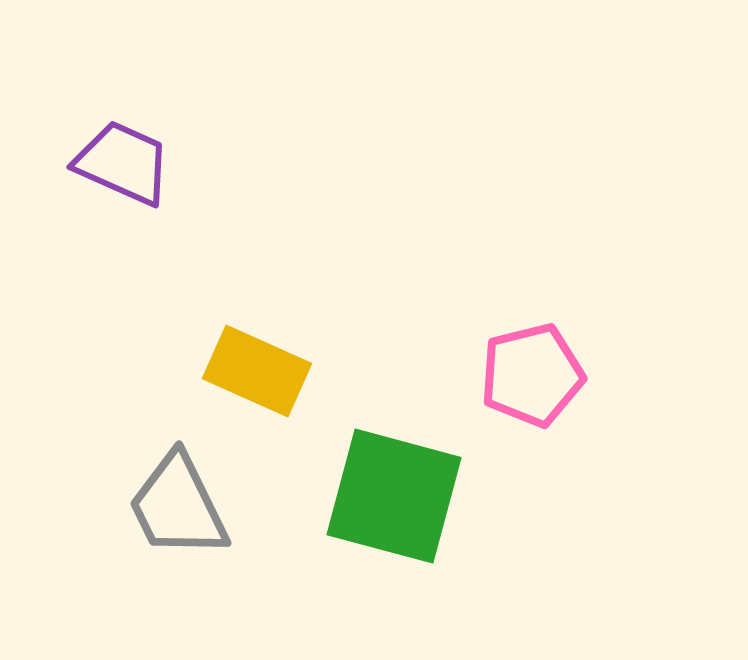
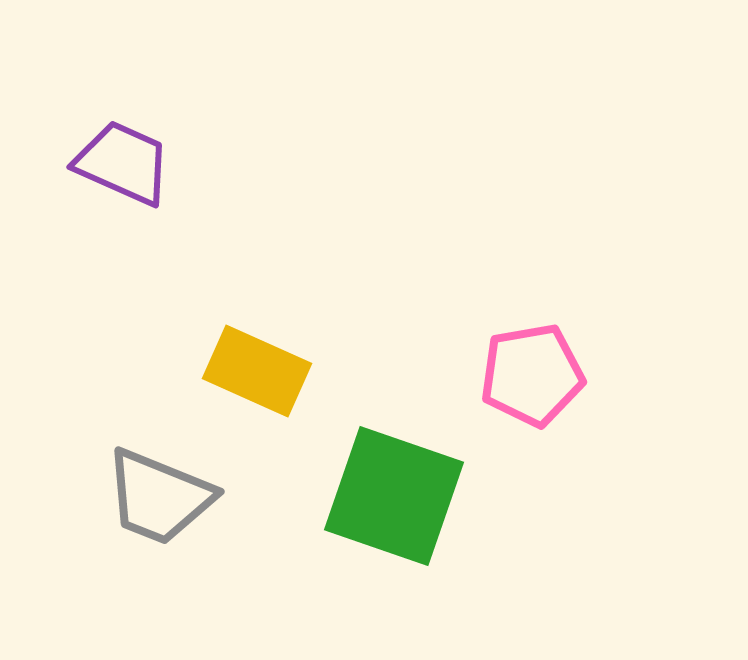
pink pentagon: rotated 4 degrees clockwise
green square: rotated 4 degrees clockwise
gray trapezoid: moved 19 px left, 9 px up; rotated 42 degrees counterclockwise
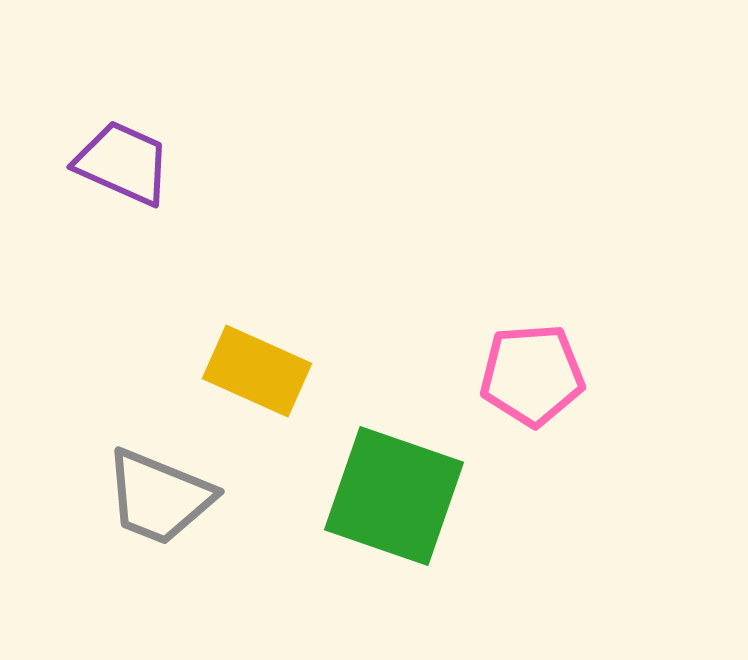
pink pentagon: rotated 6 degrees clockwise
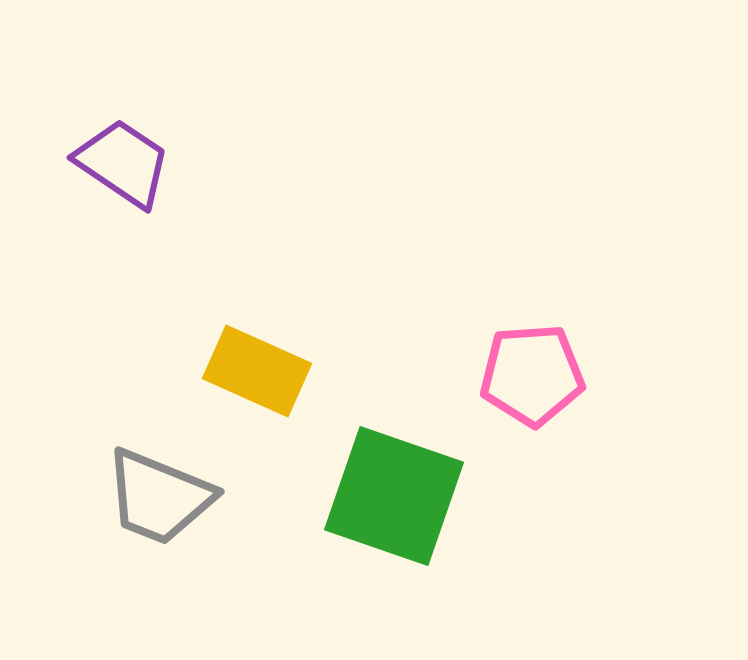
purple trapezoid: rotated 10 degrees clockwise
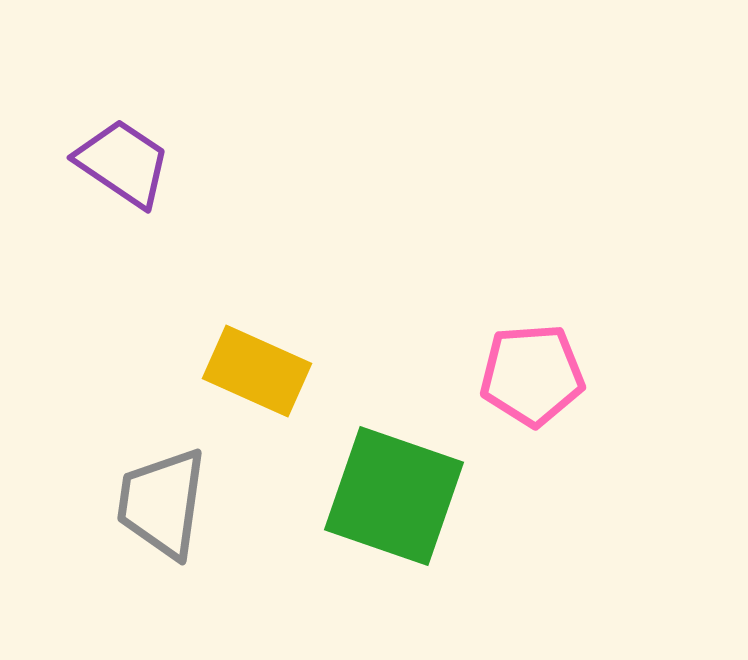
gray trapezoid: moved 3 px right, 6 px down; rotated 76 degrees clockwise
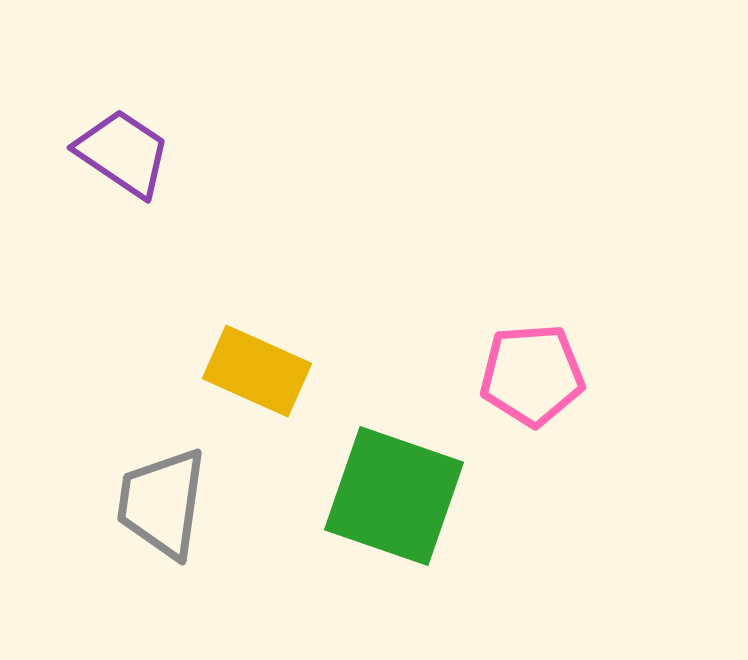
purple trapezoid: moved 10 px up
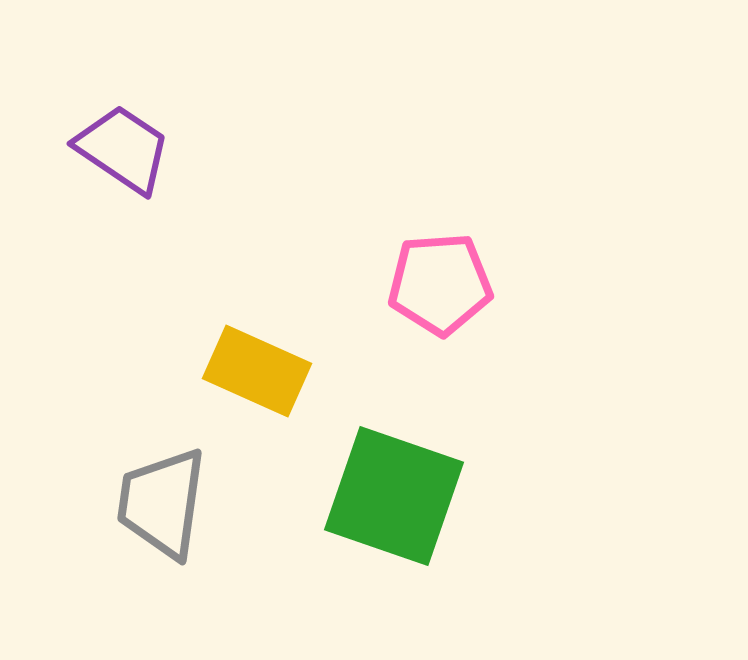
purple trapezoid: moved 4 px up
pink pentagon: moved 92 px left, 91 px up
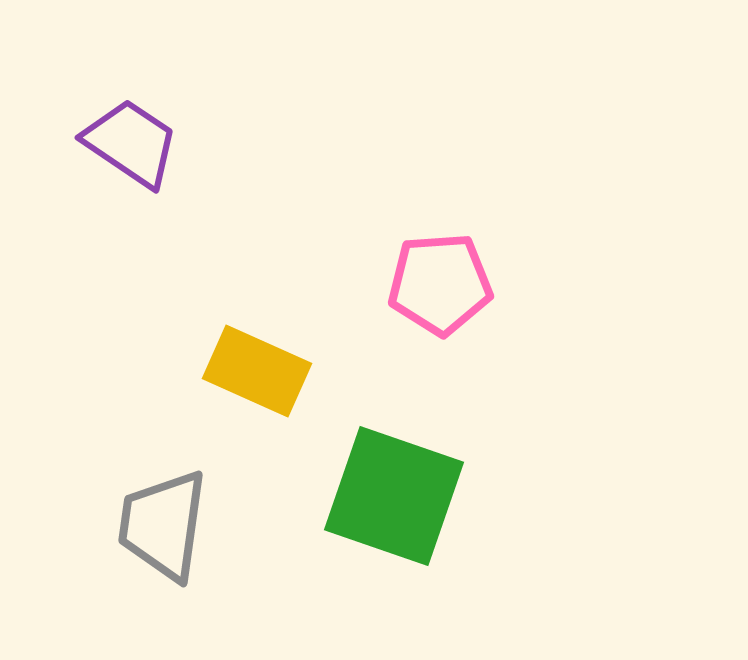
purple trapezoid: moved 8 px right, 6 px up
gray trapezoid: moved 1 px right, 22 px down
